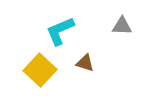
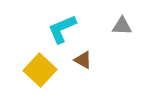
cyan L-shape: moved 2 px right, 2 px up
brown triangle: moved 2 px left, 3 px up; rotated 12 degrees clockwise
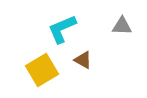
yellow square: moved 2 px right; rotated 16 degrees clockwise
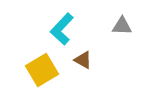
cyan L-shape: rotated 24 degrees counterclockwise
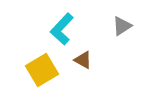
gray triangle: rotated 35 degrees counterclockwise
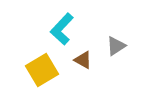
gray triangle: moved 6 px left, 20 px down
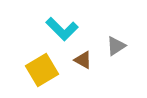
cyan L-shape: rotated 88 degrees counterclockwise
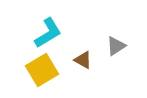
cyan L-shape: moved 14 px left, 4 px down; rotated 76 degrees counterclockwise
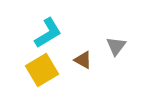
gray triangle: rotated 20 degrees counterclockwise
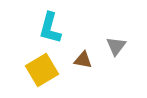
cyan L-shape: moved 2 px right, 5 px up; rotated 136 degrees clockwise
brown triangle: rotated 18 degrees counterclockwise
